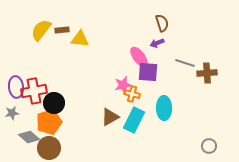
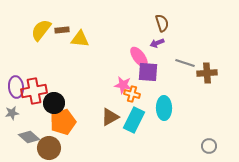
pink star: rotated 24 degrees clockwise
orange pentagon: moved 14 px right
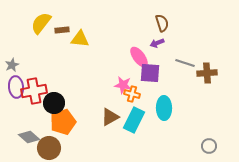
yellow semicircle: moved 7 px up
purple square: moved 2 px right, 1 px down
gray star: moved 48 px up; rotated 16 degrees counterclockwise
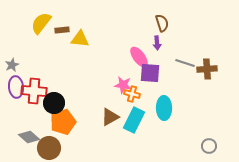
purple arrow: rotated 72 degrees counterclockwise
brown cross: moved 4 px up
red cross: rotated 15 degrees clockwise
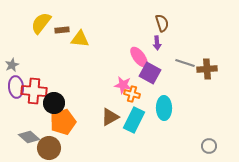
purple square: rotated 25 degrees clockwise
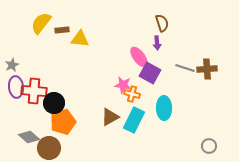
gray line: moved 5 px down
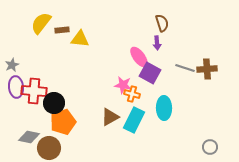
gray diamond: rotated 30 degrees counterclockwise
gray circle: moved 1 px right, 1 px down
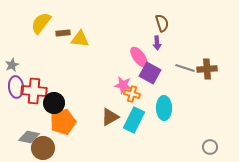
brown rectangle: moved 1 px right, 3 px down
brown circle: moved 6 px left
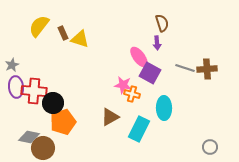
yellow semicircle: moved 2 px left, 3 px down
brown rectangle: rotated 72 degrees clockwise
yellow triangle: rotated 12 degrees clockwise
black circle: moved 1 px left
cyan rectangle: moved 5 px right, 9 px down
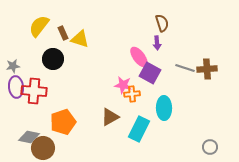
gray star: moved 1 px right, 1 px down; rotated 16 degrees clockwise
orange cross: rotated 21 degrees counterclockwise
black circle: moved 44 px up
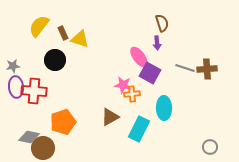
black circle: moved 2 px right, 1 px down
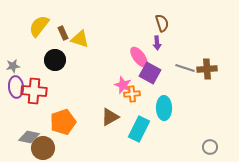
pink star: rotated 12 degrees clockwise
